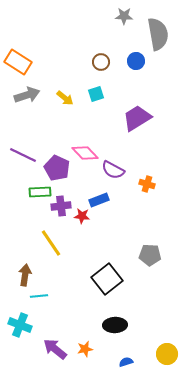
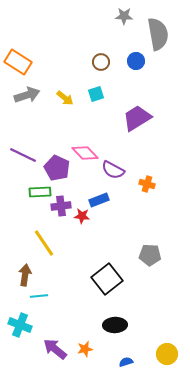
yellow line: moved 7 px left
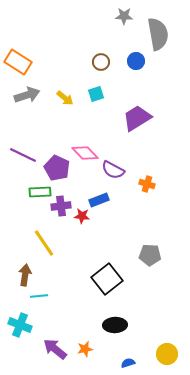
blue semicircle: moved 2 px right, 1 px down
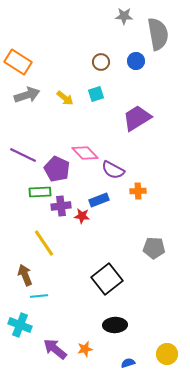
purple pentagon: moved 1 px down
orange cross: moved 9 px left, 7 px down; rotated 21 degrees counterclockwise
gray pentagon: moved 4 px right, 7 px up
brown arrow: rotated 30 degrees counterclockwise
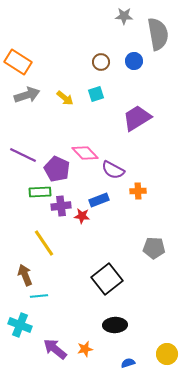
blue circle: moved 2 px left
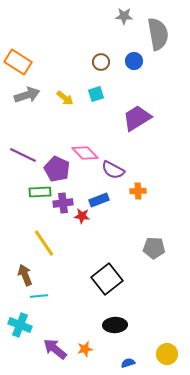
purple cross: moved 2 px right, 3 px up
